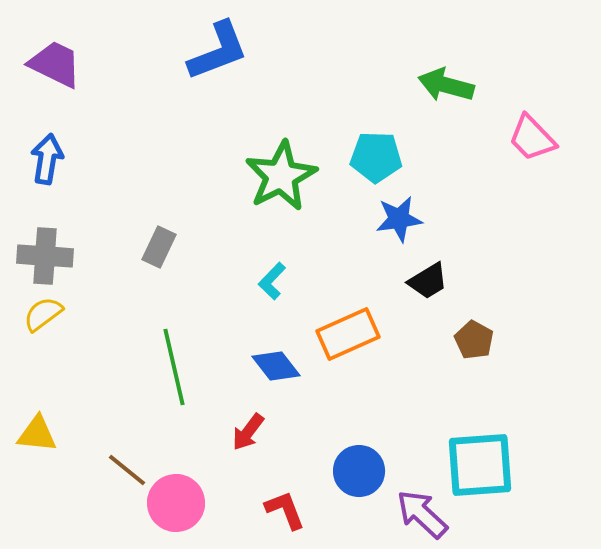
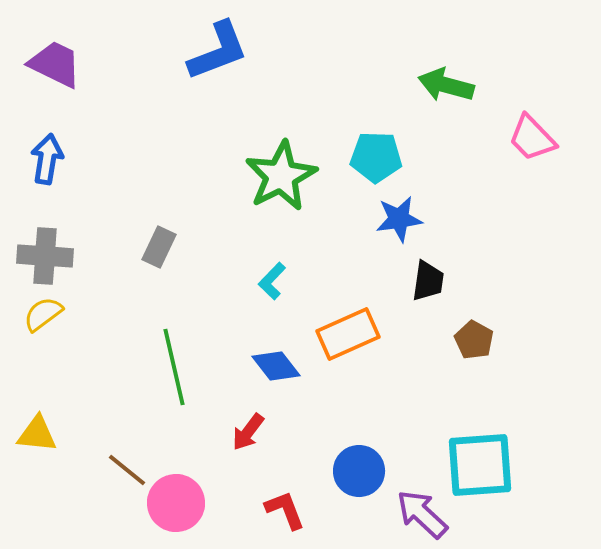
black trapezoid: rotated 51 degrees counterclockwise
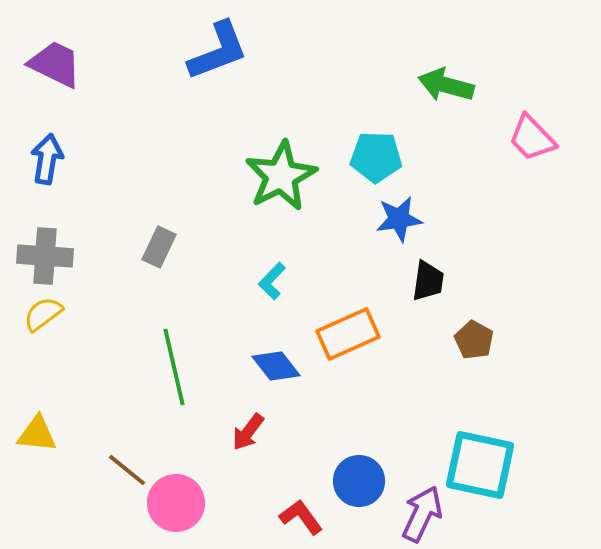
cyan square: rotated 16 degrees clockwise
blue circle: moved 10 px down
red L-shape: moved 16 px right, 7 px down; rotated 15 degrees counterclockwise
purple arrow: rotated 72 degrees clockwise
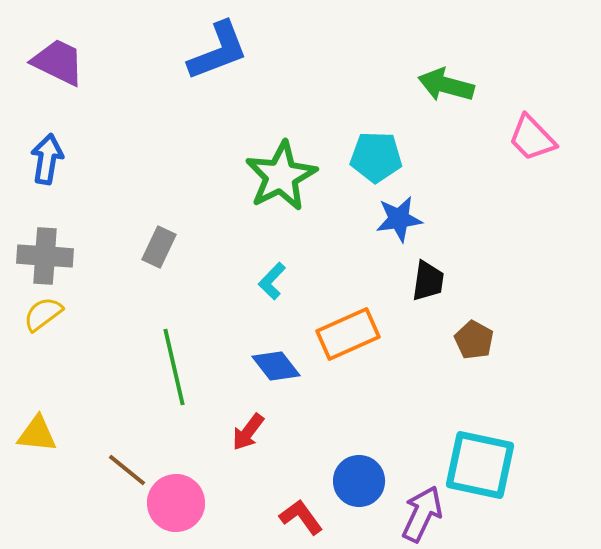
purple trapezoid: moved 3 px right, 2 px up
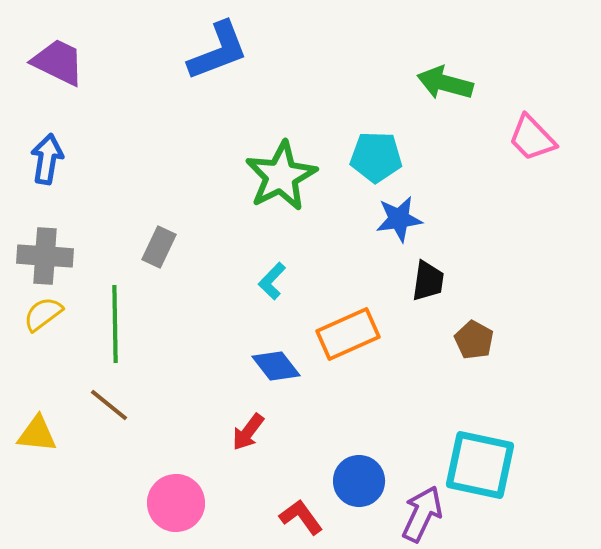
green arrow: moved 1 px left, 2 px up
green line: moved 59 px left, 43 px up; rotated 12 degrees clockwise
brown line: moved 18 px left, 65 px up
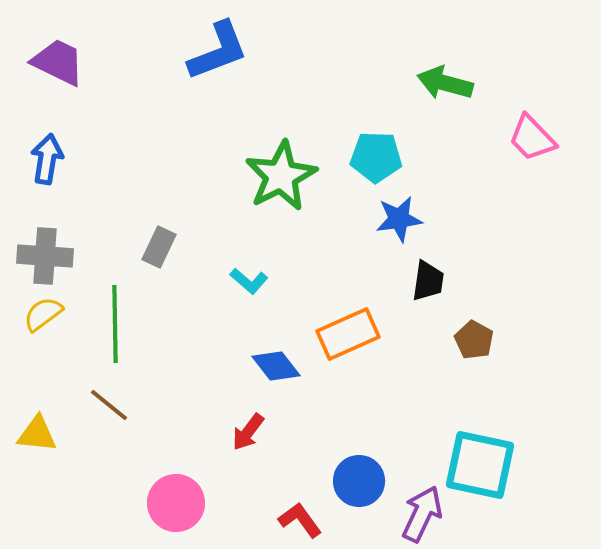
cyan L-shape: moved 23 px left; rotated 93 degrees counterclockwise
red L-shape: moved 1 px left, 3 px down
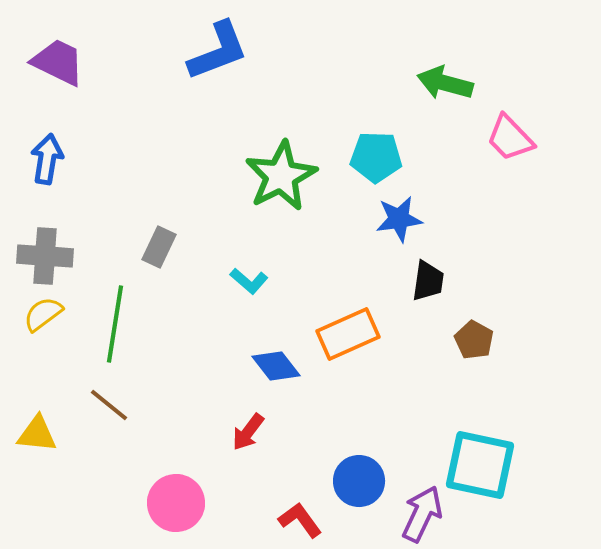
pink trapezoid: moved 22 px left
green line: rotated 10 degrees clockwise
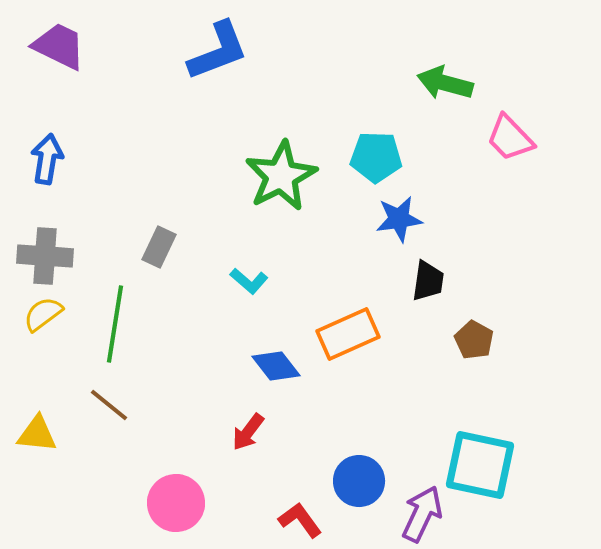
purple trapezoid: moved 1 px right, 16 px up
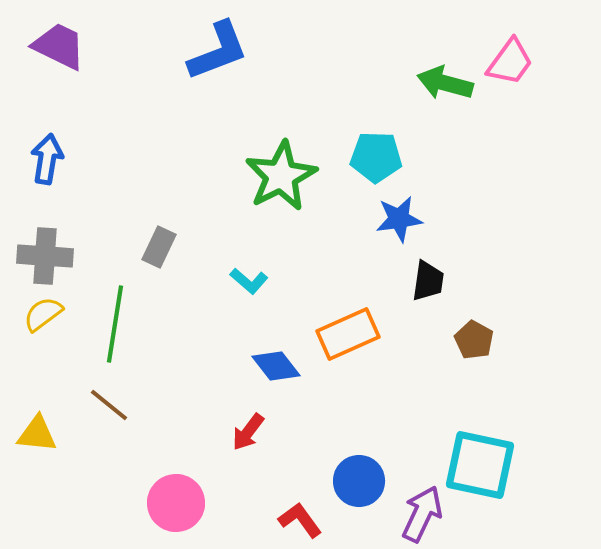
pink trapezoid: moved 76 px up; rotated 100 degrees counterclockwise
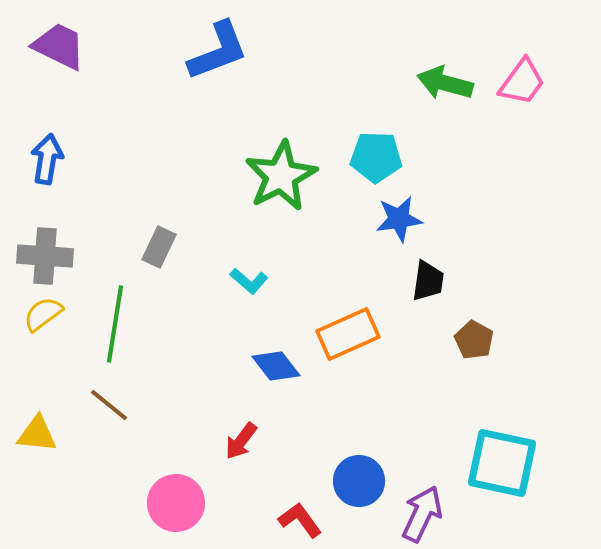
pink trapezoid: moved 12 px right, 20 px down
red arrow: moved 7 px left, 9 px down
cyan square: moved 22 px right, 2 px up
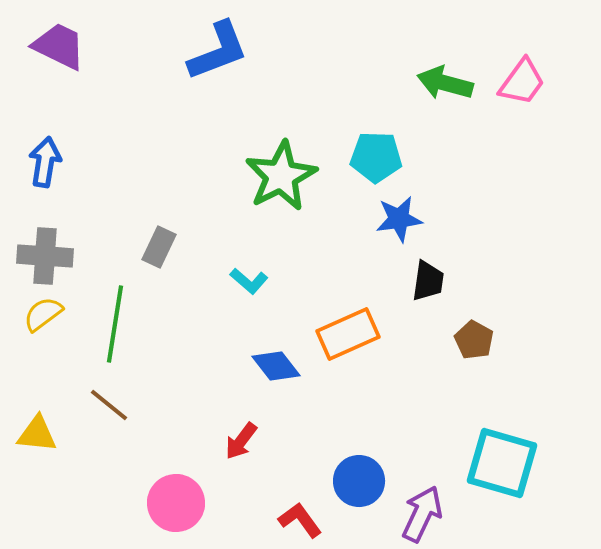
blue arrow: moved 2 px left, 3 px down
cyan square: rotated 4 degrees clockwise
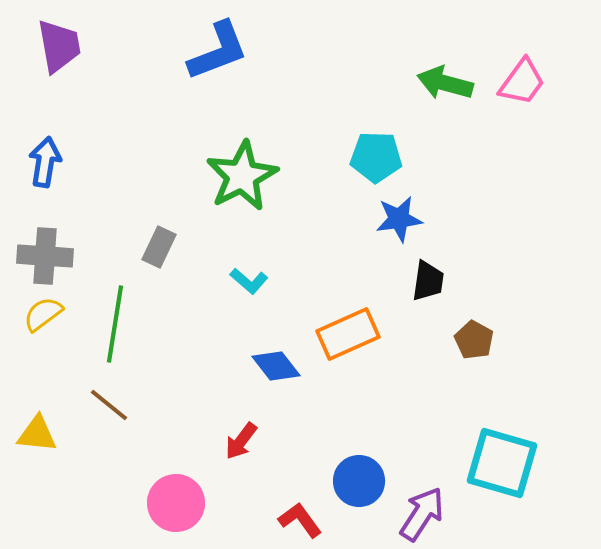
purple trapezoid: rotated 54 degrees clockwise
green star: moved 39 px left
purple arrow: rotated 8 degrees clockwise
